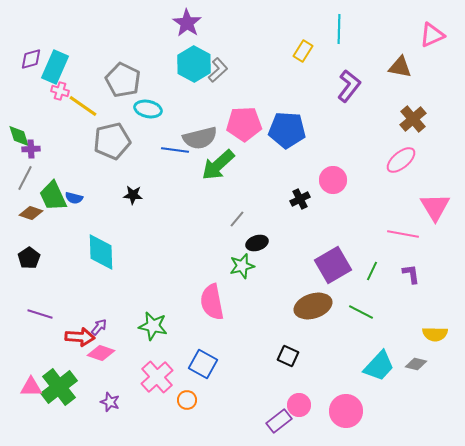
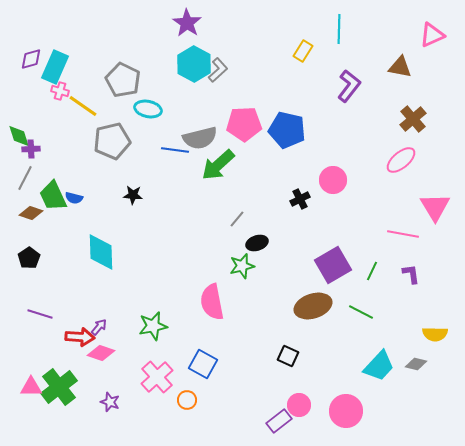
blue pentagon at (287, 130): rotated 9 degrees clockwise
green star at (153, 326): rotated 24 degrees counterclockwise
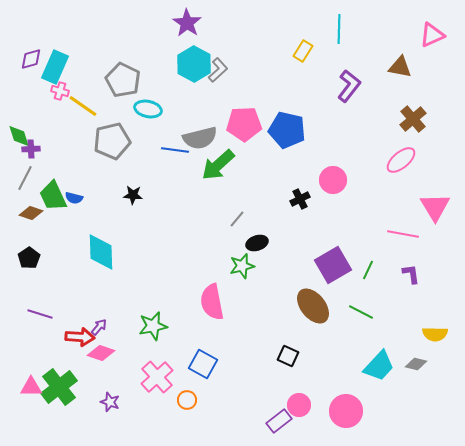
green line at (372, 271): moved 4 px left, 1 px up
brown ellipse at (313, 306): rotated 69 degrees clockwise
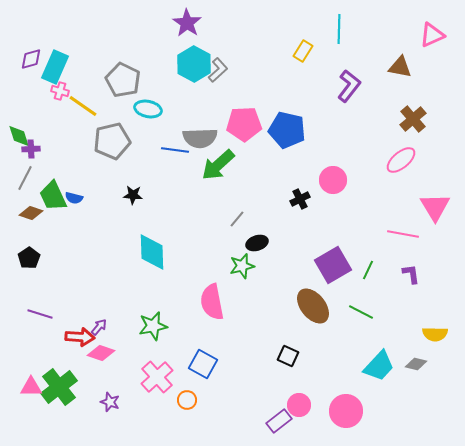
gray semicircle at (200, 138): rotated 12 degrees clockwise
cyan diamond at (101, 252): moved 51 px right
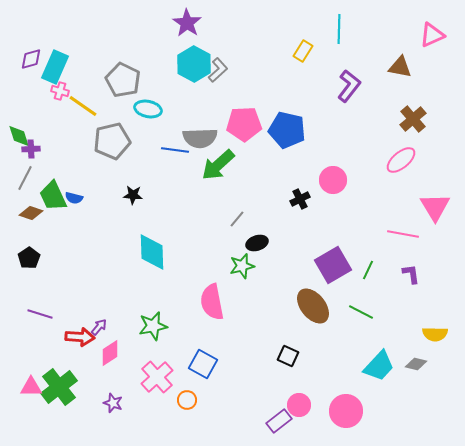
pink diamond at (101, 353): moved 9 px right; rotated 52 degrees counterclockwise
purple star at (110, 402): moved 3 px right, 1 px down
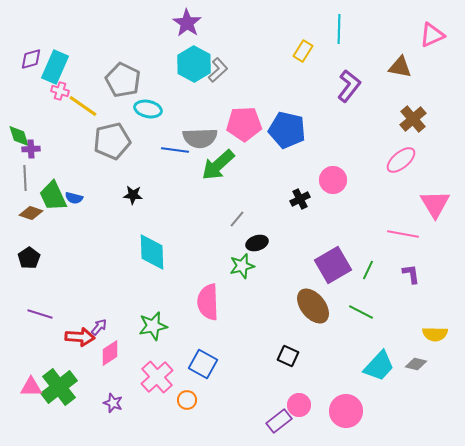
gray line at (25, 178): rotated 30 degrees counterclockwise
pink triangle at (435, 207): moved 3 px up
pink semicircle at (212, 302): moved 4 px left; rotated 9 degrees clockwise
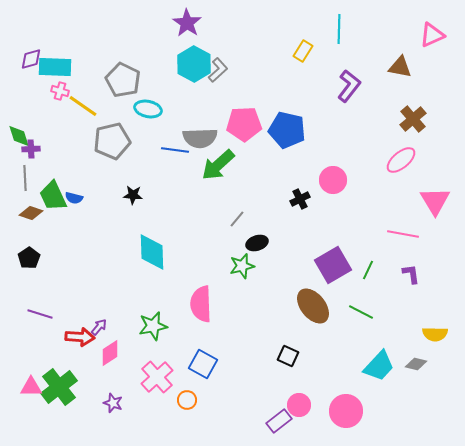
cyan rectangle at (55, 67): rotated 68 degrees clockwise
pink triangle at (435, 204): moved 3 px up
pink semicircle at (208, 302): moved 7 px left, 2 px down
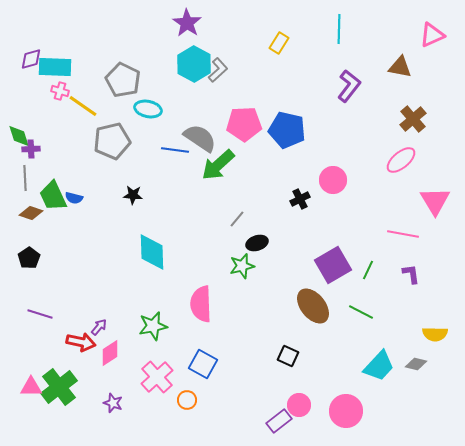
yellow rectangle at (303, 51): moved 24 px left, 8 px up
gray semicircle at (200, 138): rotated 144 degrees counterclockwise
red arrow at (80, 337): moved 1 px right, 5 px down; rotated 8 degrees clockwise
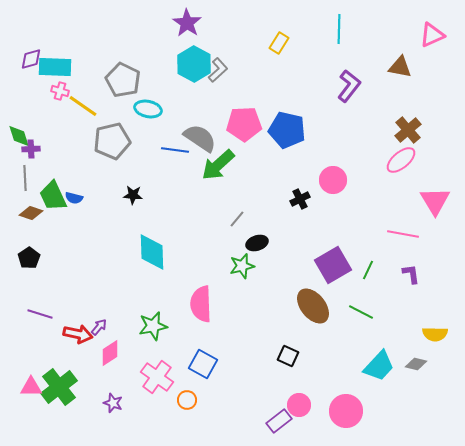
brown cross at (413, 119): moved 5 px left, 11 px down
red arrow at (81, 342): moved 3 px left, 8 px up
pink cross at (157, 377): rotated 12 degrees counterclockwise
